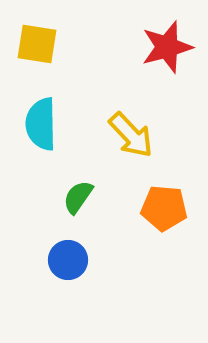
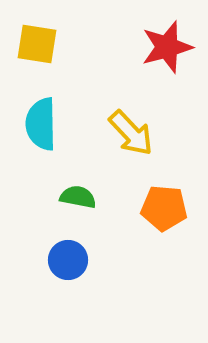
yellow arrow: moved 2 px up
green semicircle: rotated 66 degrees clockwise
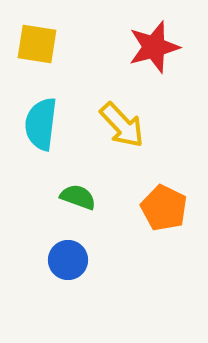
red star: moved 13 px left
cyan semicircle: rotated 8 degrees clockwise
yellow arrow: moved 9 px left, 8 px up
green semicircle: rotated 9 degrees clockwise
orange pentagon: rotated 21 degrees clockwise
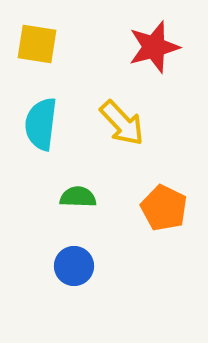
yellow arrow: moved 2 px up
green semicircle: rotated 18 degrees counterclockwise
blue circle: moved 6 px right, 6 px down
